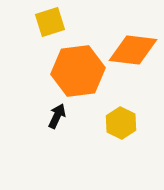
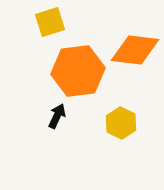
orange diamond: moved 2 px right
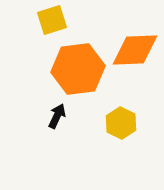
yellow square: moved 2 px right, 2 px up
orange diamond: rotated 9 degrees counterclockwise
orange hexagon: moved 2 px up
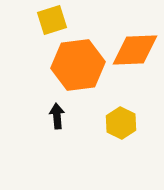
orange hexagon: moved 4 px up
black arrow: rotated 30 degrees counterclockwise
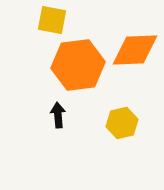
yellow square: rotated 28 degrees clockwise
black arrow: moved 1 px right, 1 px up
yellow hexagon: moved 1 px right; rotated 20 degrees clockwise
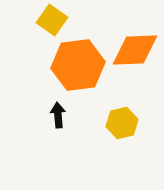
yellow square: rotated 24 degrees clockwise
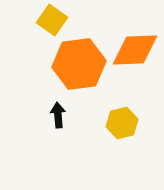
orange hexagon: moved 1 px right, 1 px up
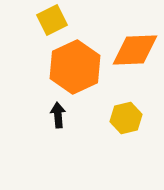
yellow square: rotated 28 degrees clockwise
orange hexagon: moved 4 px left, 3 px down; rotated 18 degrees counterclockwise
yellow hexagon: moved 4 px right, 5 px up
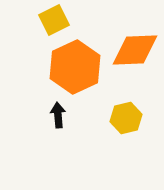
yellow square: moved 2 px right
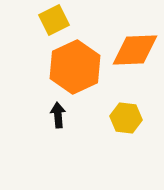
yellow hexagon: rotated 20 degrees clockwise
